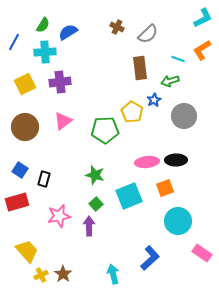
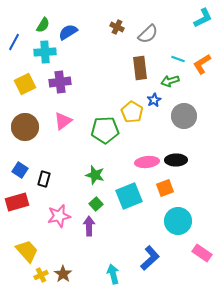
orange L-shape: moved 14 px down
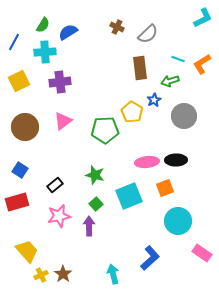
yellow square: moved 6 px left, 3 px up
black rectangle: moved 11 px right, 6 px down; rotated 35 degrees clockwise
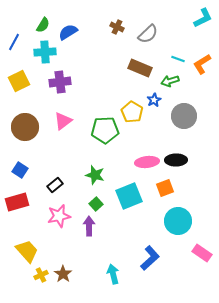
brown rectangle: rotated 60 degrees counterclockwise
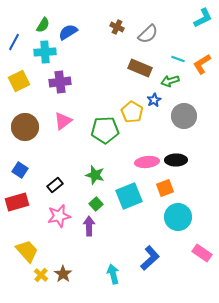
cyan circle: moved 4 px up
yellow cross: rotated 24 degrees counterclockwise
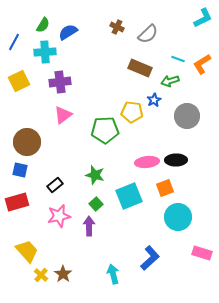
yellow pentagon: rotated 25 degrees counterclockwise
gray circle: moved 3 px right
pink triangle: moved 6 px up
brown circle: moved 2 px right, 15 px down
blue square: rotated 21 degrees counterclockwise
pink rectangle: rotated 18 degrees counterclockwise
